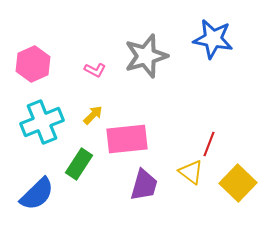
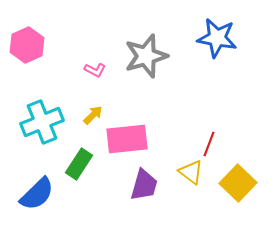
blue star: moved 4 px right, 1 px up
pink hexagon: moved 6 px left, 19 px up
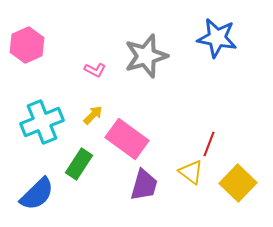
pink rectangle: rotated 42 degrees clockwise
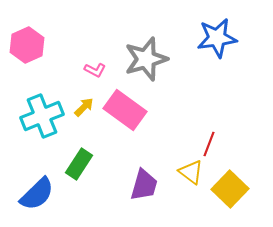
blue star: rotated 18 degrees counterclockwise
gray star: moved 3 px down
yellow arrow: moved 9 px left, 8 px up
cyan cross: moved 6 px up
pink rectangle: moved 2 px left, 29 px up
yellow square: moved 8 px left, 6 px down
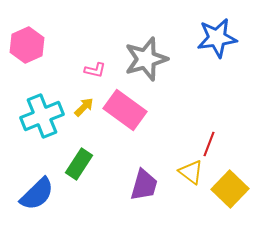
pink L-shape: rotated 15 degrees counterclockwise
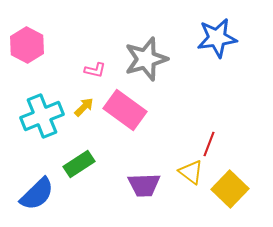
pink hexagon: rotated 8 degrees counterclockwise
green rectangle: rotated 24 degrees clockwise
purple trapezoid: rotated 72 degrees clockwise
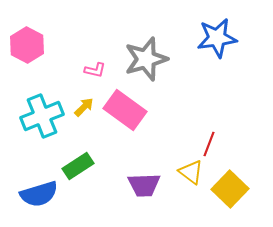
green rectangle: moved 1 px left, 2 px down
blue semicircle: moved 2 px right; rotated 27 degrees clockwise
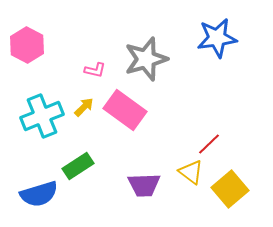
red line: rotated 25 degrees clockwise
yellow square: rotated 6 degrees clockwise
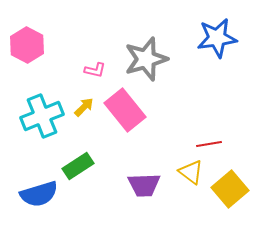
pink rectangle: rotated 15 degrees clockwise
red line: rotated 35 degrees clockwise
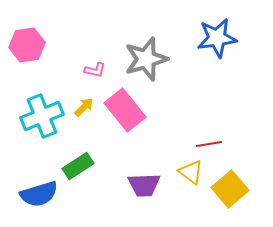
pink hexagon: rotated 24 degrees clockwise
